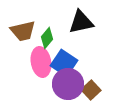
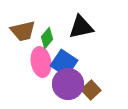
black triangle: moved 5 px down
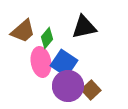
black triangle: moved 3 px right
brown trapezoid: rotated 28 degrees counterclockwise
purple circle: moved 2 px down
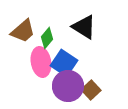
black triangle: rotated 44 degrees clockwise
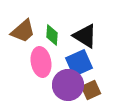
black triangle: moved 1 px right, 9 px down
green diamond: moved 5 px right, 3 px up; rotated 35 degrees counterclockwise
blue square: moved 15 px right; rotated 32 degrees clockwise
purple circle: moved 1 px up
brown square: rotated 18 degrees clockwise
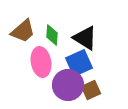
black triangle: moved 2 px down
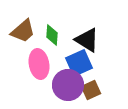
black triangle: moved 2 px right, 2 px down
pink ellipse: moved 2 px left, 2 px down
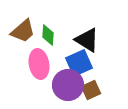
green diamond: moved 4 px left
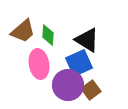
brown square: rotated 12 degrees counterclockwise
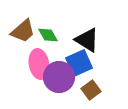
green diamond: rotated 35 degrees counterclockwise
purple circle: moved 9 px left, 8 px up
